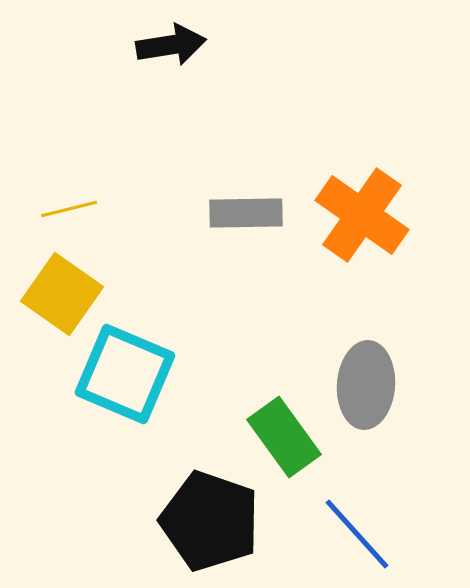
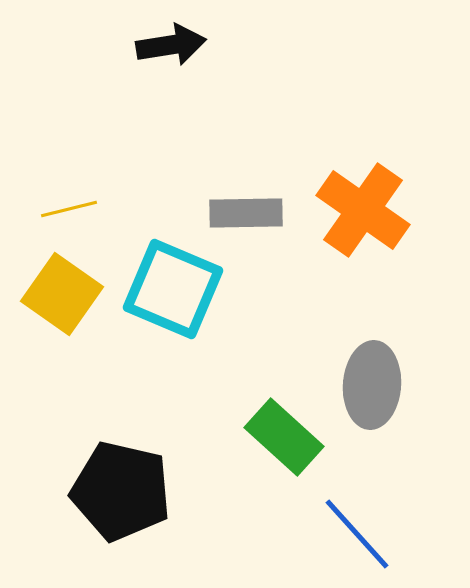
orange cross: moved 1 px right, 5 px up
cyan square: moved 48 px right, 85 px up
gray ellipse: moved 6 px right
green rectangle: rotated 12 degrees counterclockwise
black pentagon: moved 89 px left, 30 px up; rotated 6 degrees counterclockwise
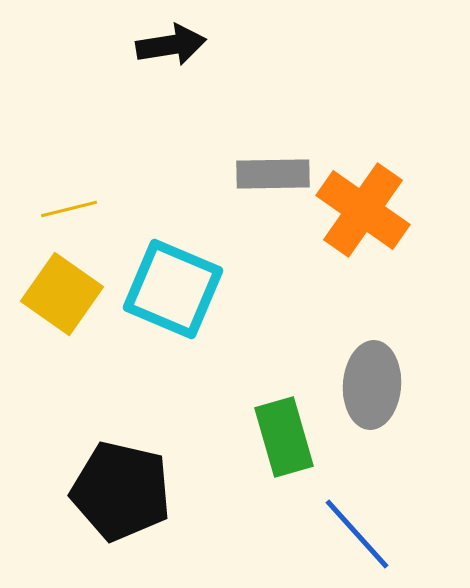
gray rectangle: moved 27 px right, 39 px up
green rectangle: rotated 32 degrees clockwise
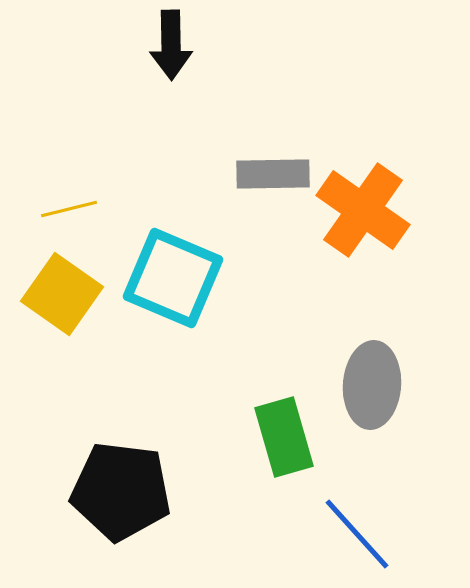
black arrow: rotated 98 degrees clockwise
cyan square: moved 11 px up
black pentagon: rotated 6 degrees counterclockwise
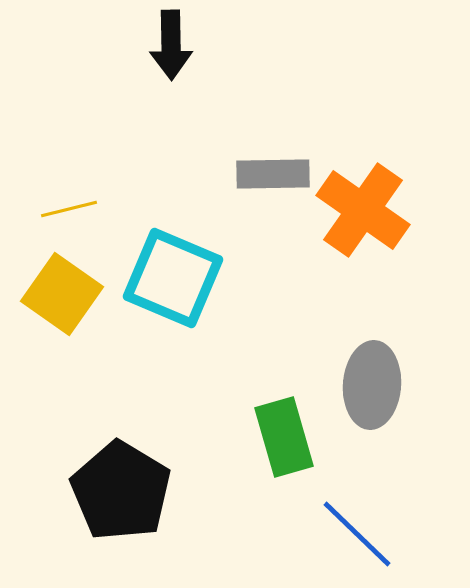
black pentagon: rotated 24 degrees clockwise
blue line: rotated 4 degrees counterclockwise
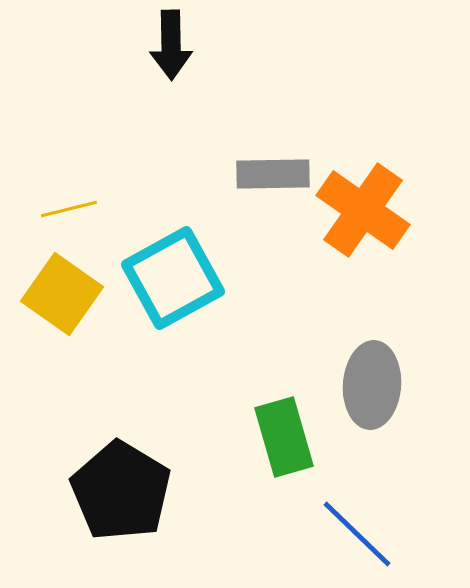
cyan square: rotated 38 degrees clockwise
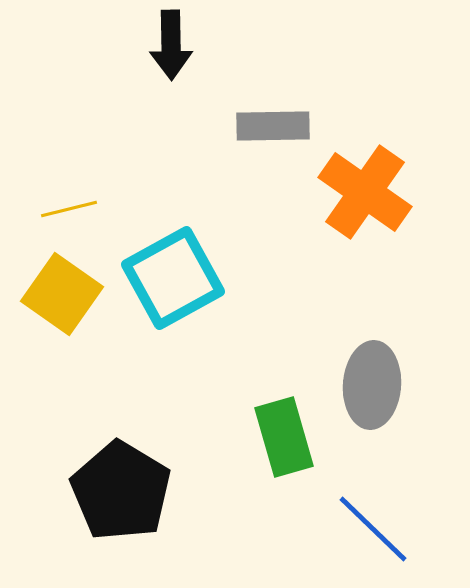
gray rectangle: moved 48 px up
orange cross: moved 2 px right, 18 px up
blue line: moved 16 px right, 5 px up
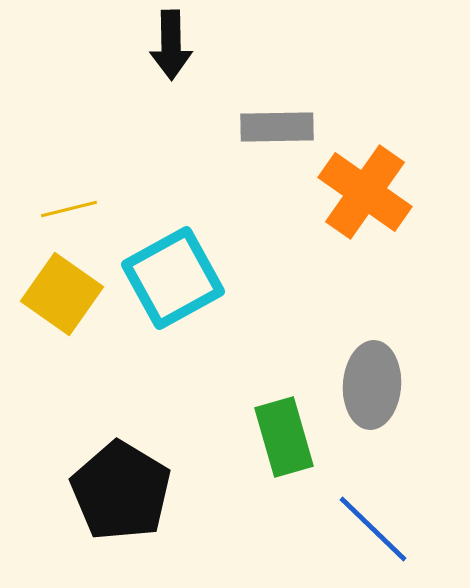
gray rectangle: moved 4 px right, 1 px down
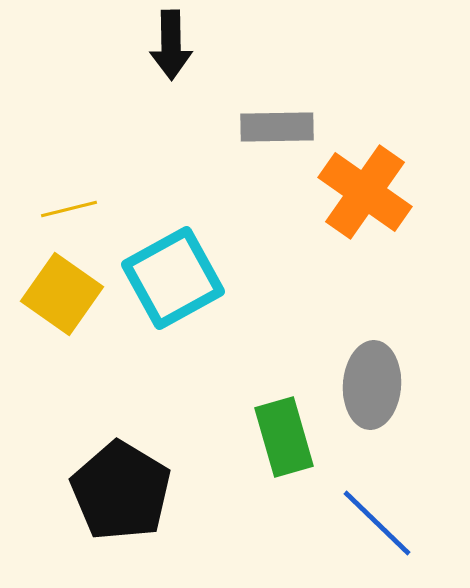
blue line: moved 4 px right, 6 px up
